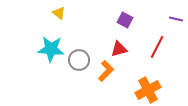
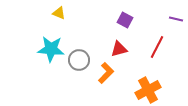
yellow triangle: rotated 16 degrees counterclockwise
orange L-shape: moved 2 px down
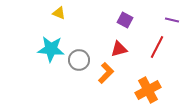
purple line: moved 4 px left, 1 px down
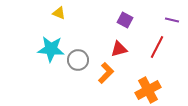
gray circle: moved 1 px left
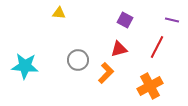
yellow triangle: rotated 16 degrees counterclockwise
cyan star: moved 26 px left, 17 px down
orange cross: moved 2 px right, 4 px up
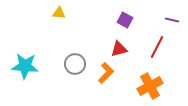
gray circle: moved 3 px left, 4 px down
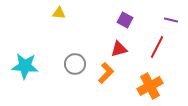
purple line: moved 1 px left
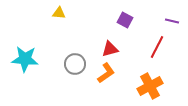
purple line: moved 1 px right, 1 px down
red triangle: moved 9 px left
cyan star: moved 7 px up
orange L-shape: rotated 10 degrees clockwise
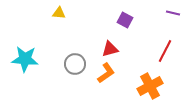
purple line: moved 1 px right, 8 px up
red line: moved 8 px right, 4 px down
